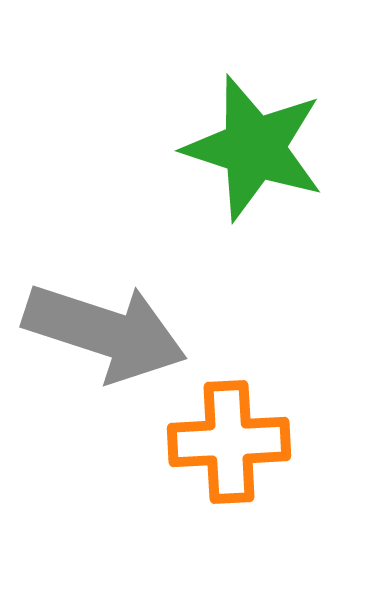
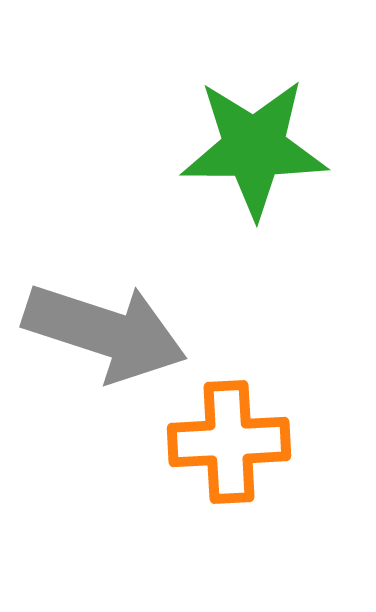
green star: rotated 18 degrees counterclockwise
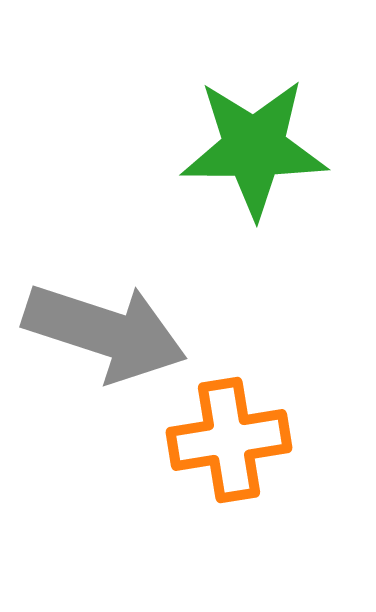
orange cross: moved 2 px up; rotated 6 degrees counterclockwise
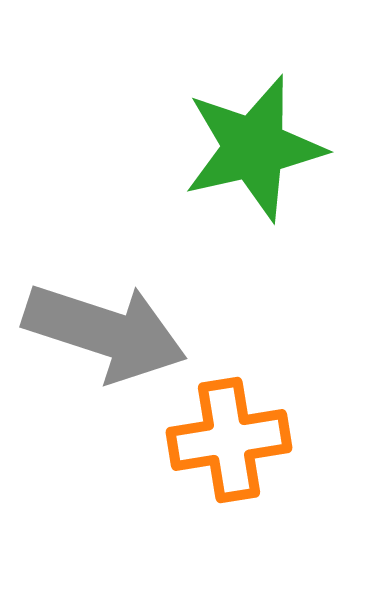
green star: rotated 13 degrees counterclockwise
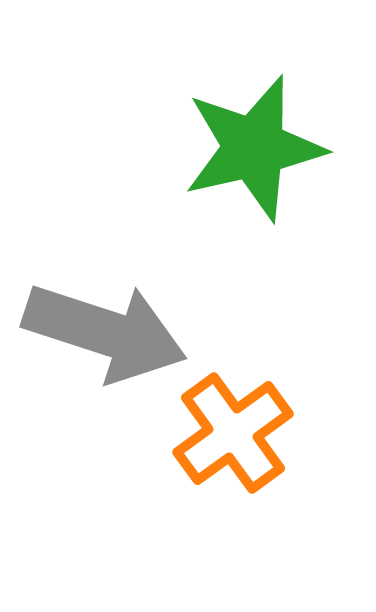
orange cross: moved 4 px right, 7 px up; rotated 27 degrees counterclockwise
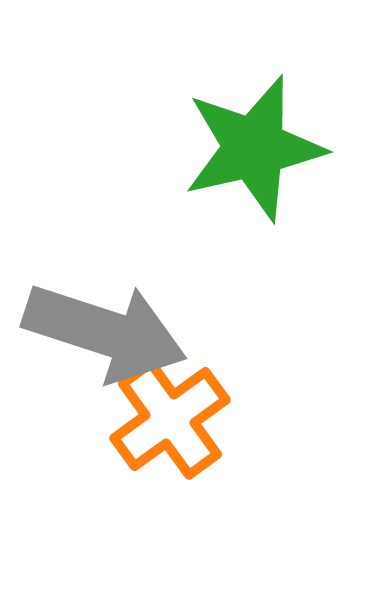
orange cross: moved 63 px left, 14 px up
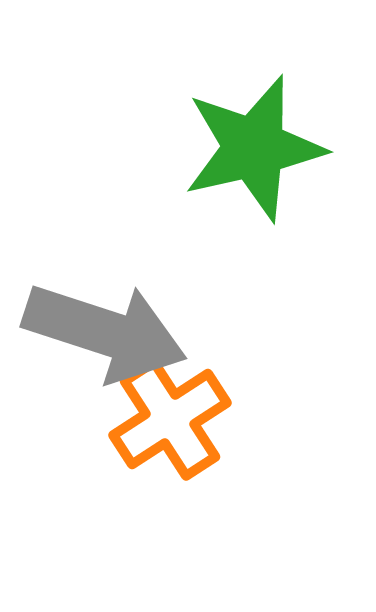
orange cross: rotated 3 degrees clockwise
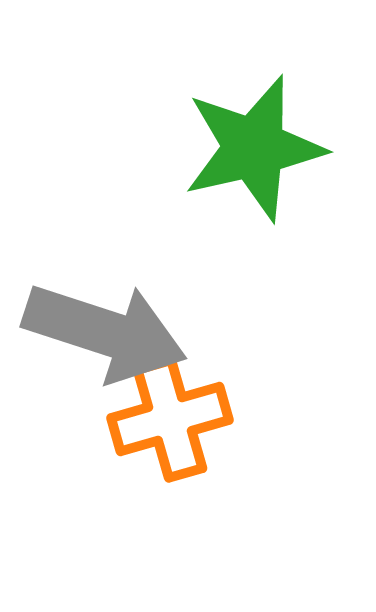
orange cross: rotated 17 degrees clockwise
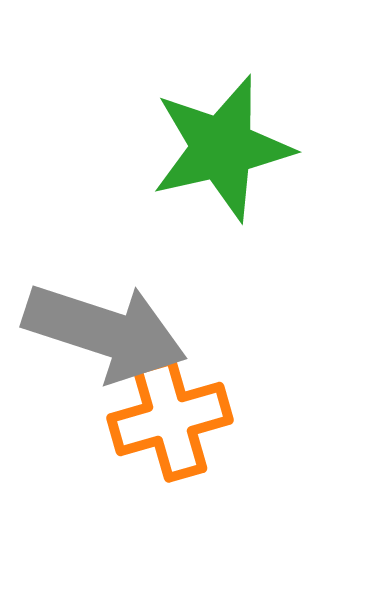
green star: moved 32 px left
